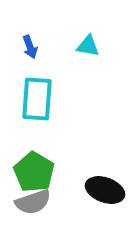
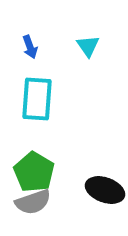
cyan triangle: rotated 45 degrees clockwise
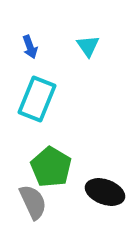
cyan rectangle: rotated 18 degrees clockwise
green pentagon: moved 17 px right, 5 px up
black ellipse: moved 2 px down
gray semicircle: rotated 96 degrees counterclockwise
